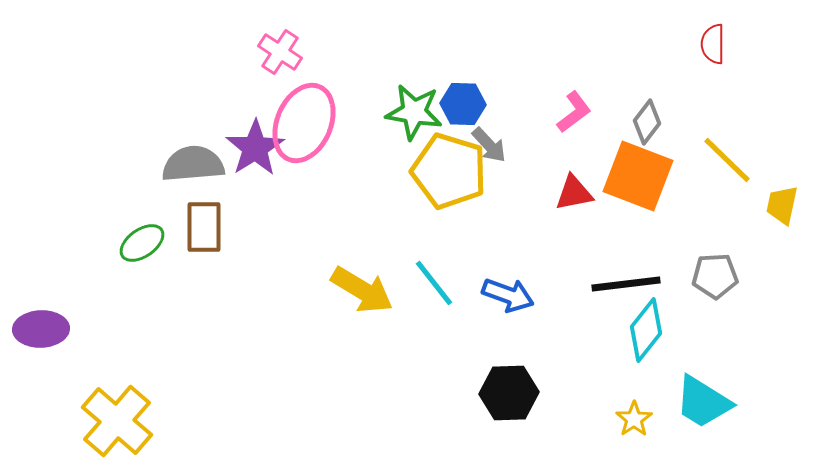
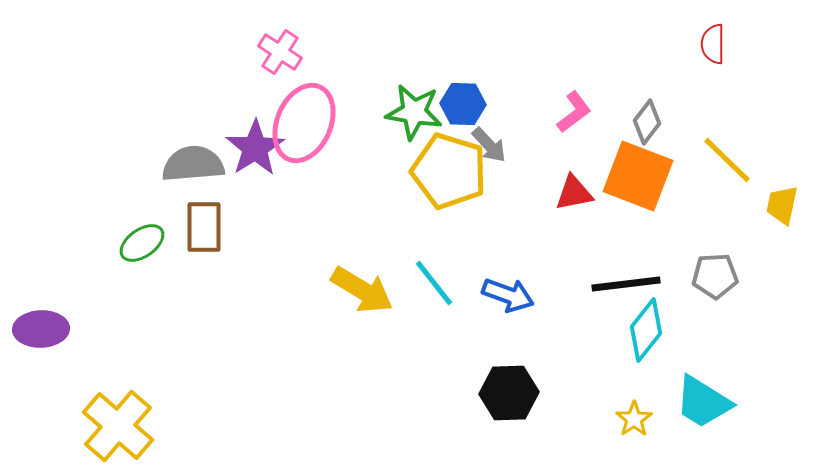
yellow cross: moved 1 px right, 5 px down
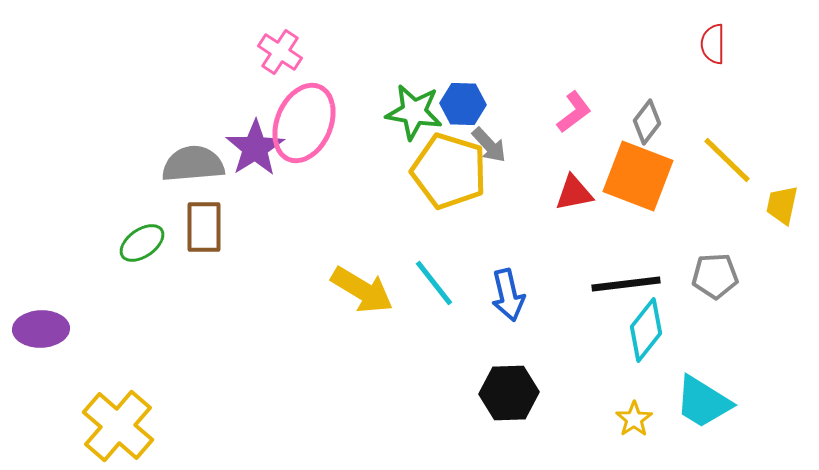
blue arrow: rotated 57 degrees clockwise
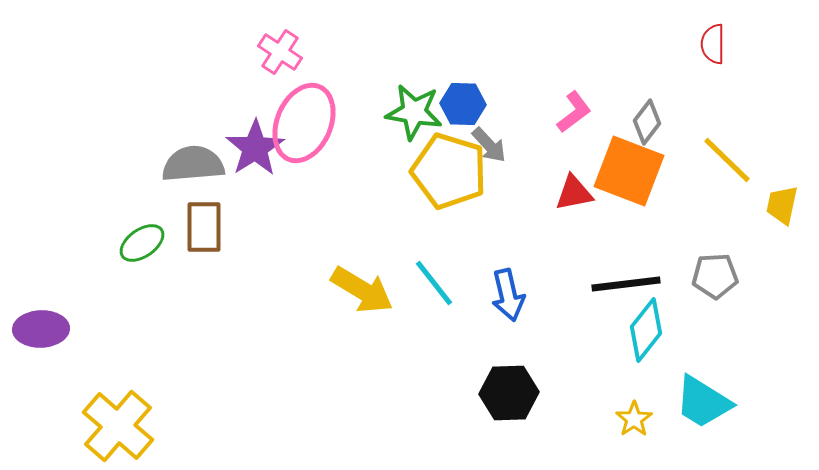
orange square: moved 9 px left, 5 px up
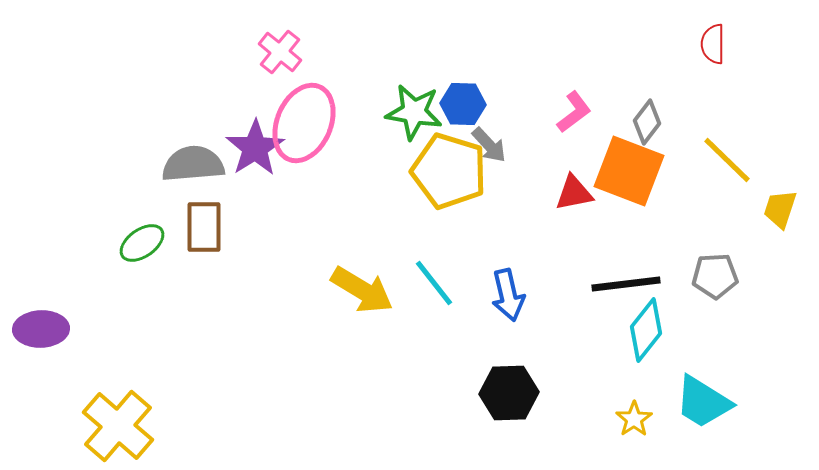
pink cross: rotated 6 degrees clockwise
yellow trapezoid: moved 2 px left, 4 px down; rotated 6 degrees clockwise
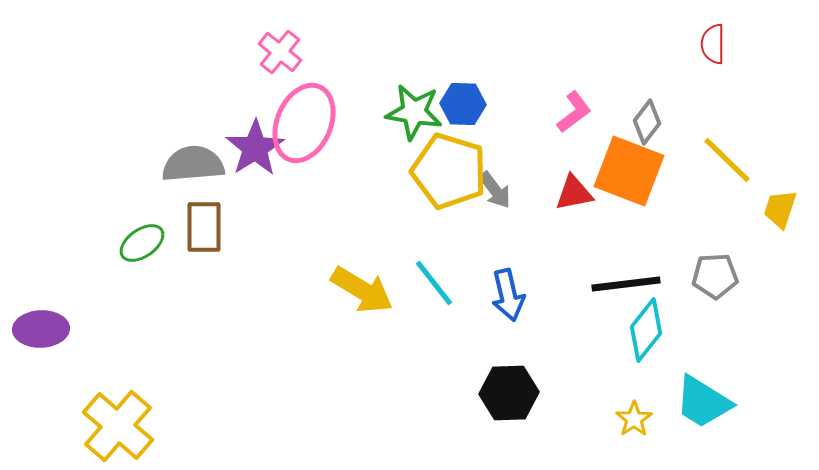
gray arrow: moved 6 px right, 45 px down; rotated 6 degrees clockwise
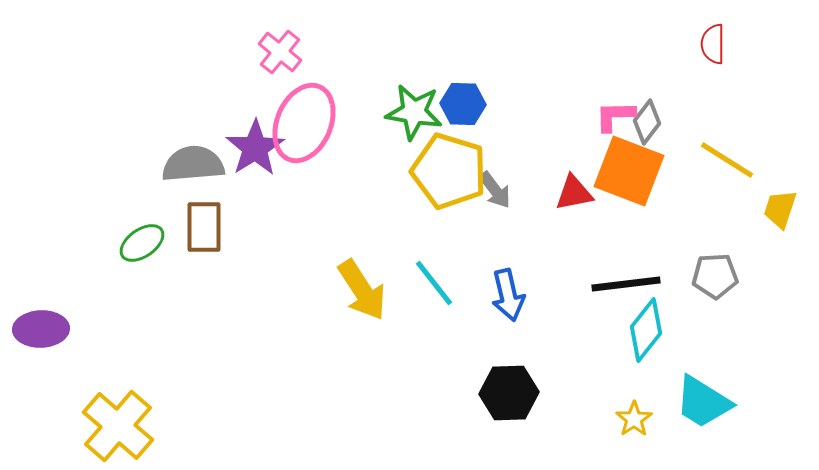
pink L-shape: moved 41 px right, 4 px down; rotated 144 degrees counterclockwise
yellow line: rotated 12 degrees counterclockwise
yellow arrow: rotated 26 degrees clockwise
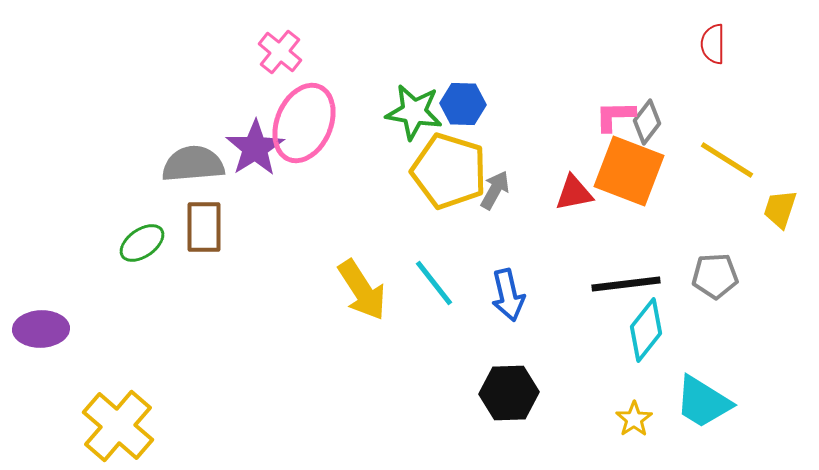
gray arrow: rotated 114 degrees counterclockwise
